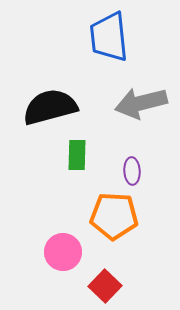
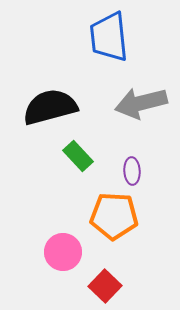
green rectangle: moved 1 px right, 1 px down; rotated 44 degrees counterclockwise
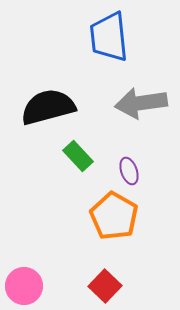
gray arrow: rotated 6 degrees clockwise
black semicircle: moved 2 px left
purple ellipse: moved 3 px left; rotated 16 degrees counterclockwise
orange pentagon: rotated 27 degrees clockwise
pink circle: moved 39 px left, 34 px down
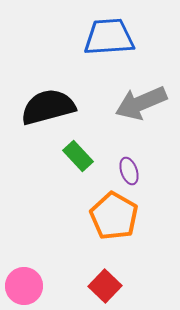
blue trapezoid: rotated 92 degrees clockwise
gray arrow: rotated 15 degrees counterclockwise
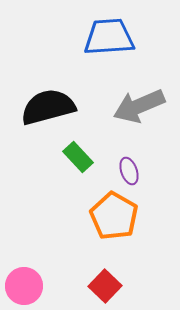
gray arrow: moved 2 px left, 3 px down
green rectangle: moved 1 px down
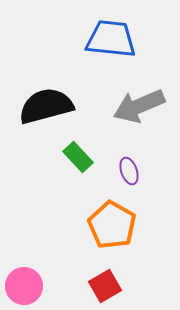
blue trapezoid: moved 2 px right, 2 px down; rotated 10 degrees clockwise
black semicircle: moved 2 px left, 1 px up
orange pentagon: moved 2 px left, 9 px down
red square: rotated 16 degrees clockwise
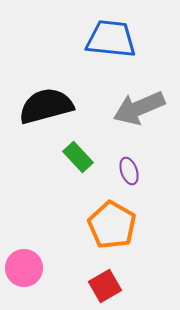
gray arrow: moved 2 px down
pink circle: moved 18 px up
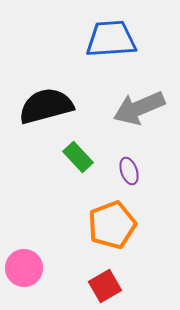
blue trapezoid: rotated 10 degrees counterclockwise
orange pentagon: rotated 21 degrees clockwise
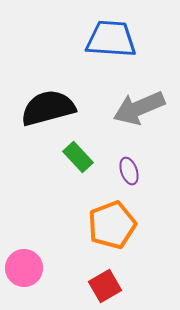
blue trapezoid: rotated 8 degrees clockwise
black semicircle: moved 2 px right, 2 px down
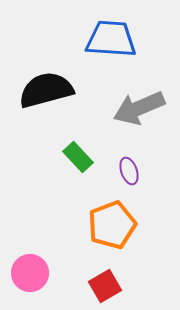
black semicircle: moved 2 px left, 18 px up
pink circle: moved 6 px right, 5 px down
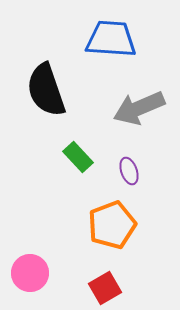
black semicircle: rotated 94 degrees counterclockwise
red square: moved 2 px down
